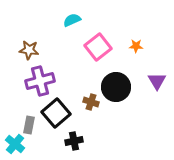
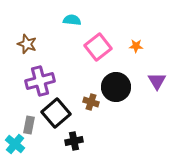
cyan semicircle: rotated 30 degrees clockwise
brown star: moved 2 px left, 6 px up; rotated 12 degrees clockwise
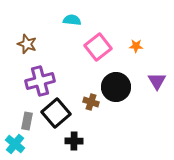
gray rectangle: moved 2 px left, 4 px up
black cross: rotated 12 degrees clockwise
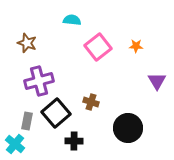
brown star: moved 1 px up
purple cross: moved 1 px left
black circle: moved 12 px right, 41 px down
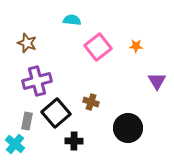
purple cross: moved 2 px left
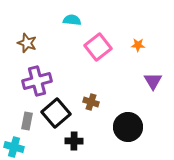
orange star: moved 2 px right, 1 px up
purple triangle: moved 4 px left
black circle: moved 1 px up
cyan cross: moved 1 px left, 3 px down; rotated 24 degrees counterclockwise
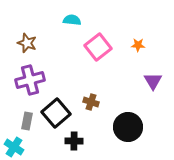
purple cross: moved 7 px left, 1 px up
cyan cross: rotated 18 degrees clockwise
